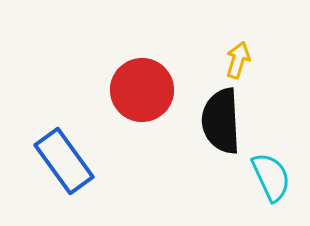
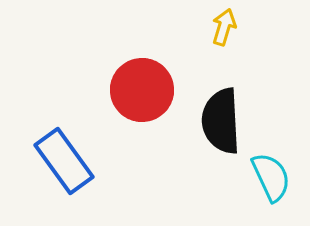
yellow arrow: moved 14 px left, 33 px up
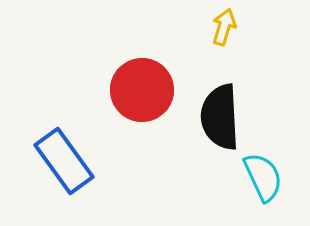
black semicircle: moved 1 px left, 4 px up
cyan semicircle: moved 8 px left
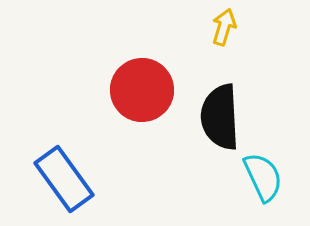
blue rectangle: moved 18 px down
